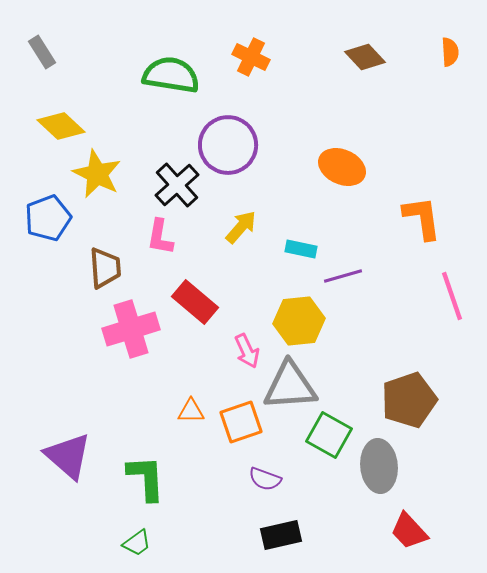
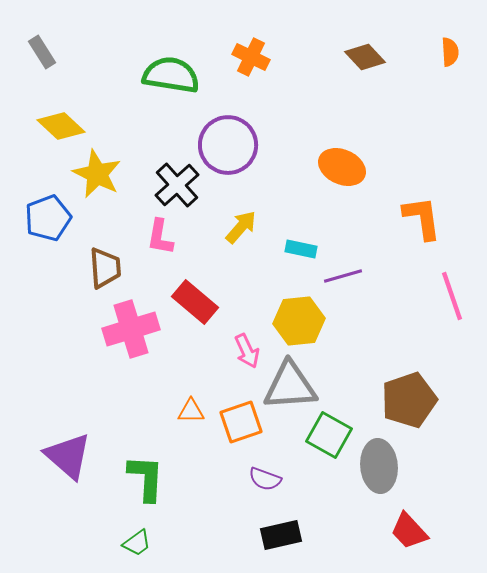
green L-shape: rotated 6 degrees clockwise
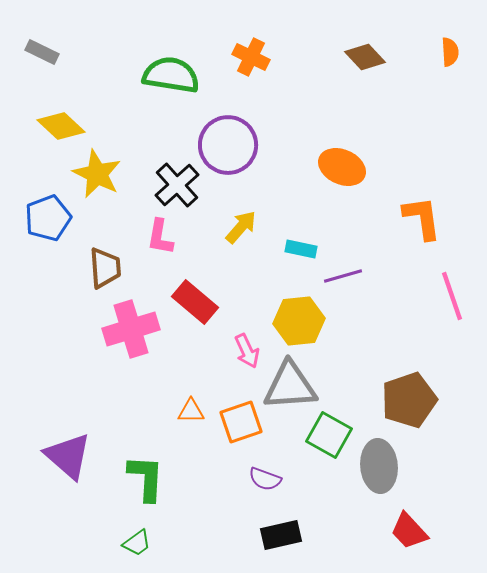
gray rectangle: rotated 32 degrees counterclockwise
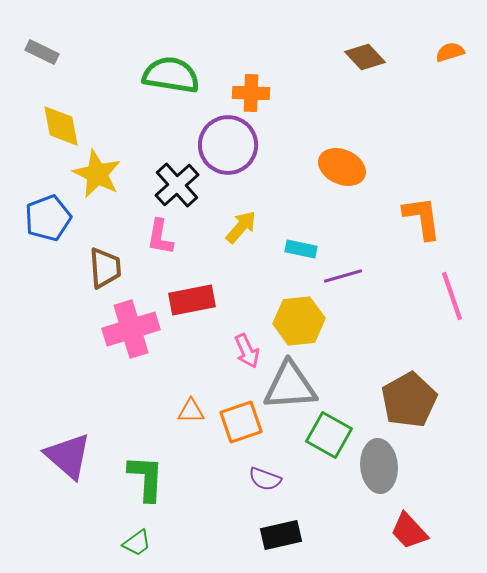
orange semicircle: rotated 104 degrees counterclockwise
orange cross: moved 36 px down; rotated 24 degrees counterclockwise
yellow diamond: rotated 36 degrees clockwise
red rectangle: moved 3 px left, 2 px up; rotated 51 degrees counterclockwise
brown pentagon: rotated 10 degrees counterclockwise
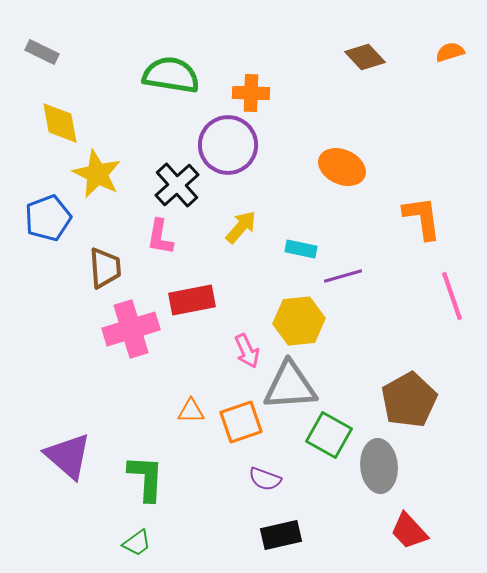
yellow diamond: moved 1 px left, 3 px up
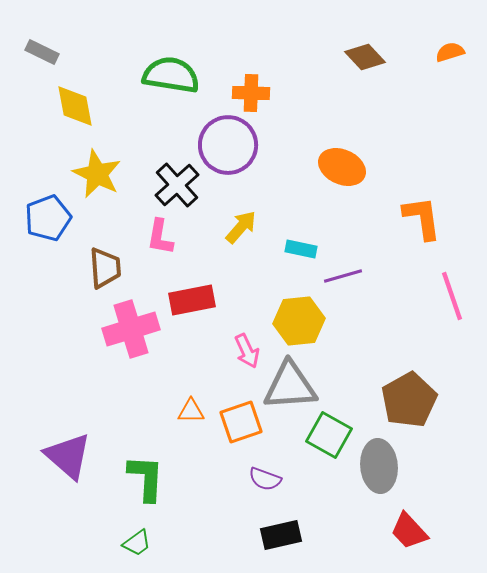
yellow diamond: moved 15 px right, 17 px up
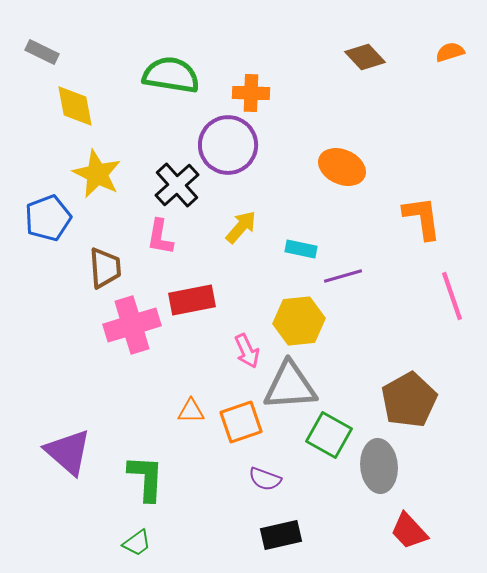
pink cross: moved 1 px right, 4 px up
purple triangle: moved 4 px up
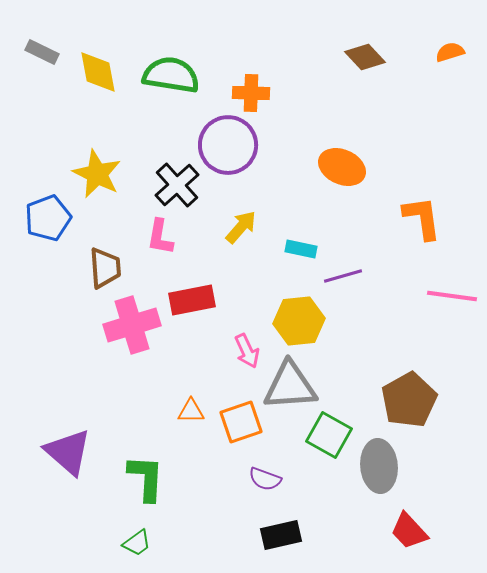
yellow diamond: moved 23 px right, 34 px up
pink line: rotated 63 degrees counterclockwise
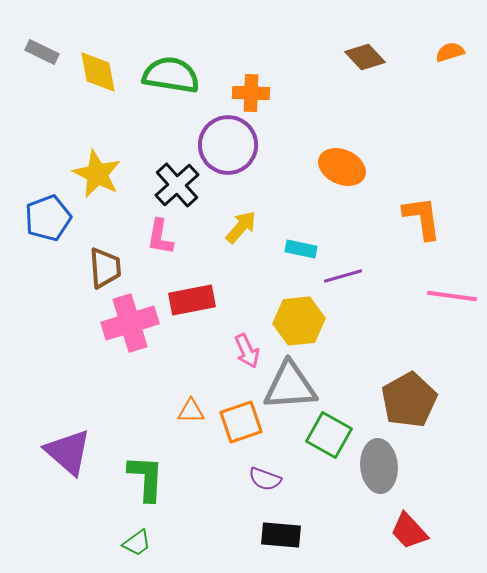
pink cross: moved 2 px left, 2 px up
black rectangle: rotated 18 degrees clockwise
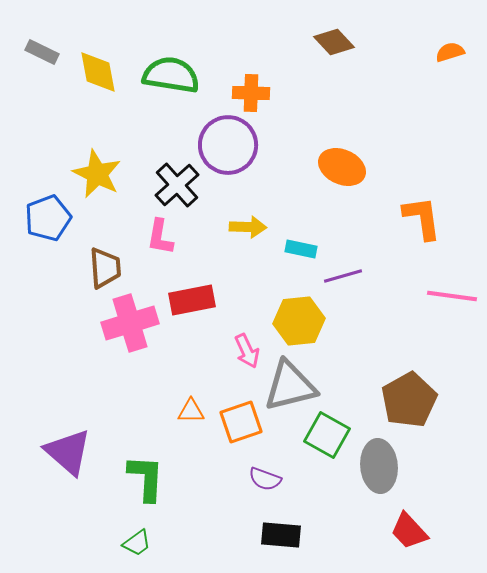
brown diamond: moved 31 px left, 15 px up
yellow arrow: moved 7 px right; rotated 51 degrees clockwise
gray triangle: rotated 10 degrees counterclockwise
green square: moved 2 px left
